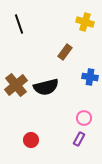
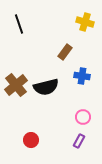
blue cross: moved 8 px left, 1 px up
pink circle: moved 1 px left, 1 px up
purple rectangle: moved 2 px down
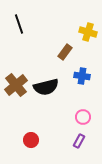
yellow cross: moved 3 px right, 10 px down
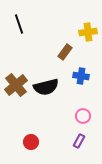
yellow cross: rotated 24 degrees counterclockwise
blue cross: moved 1 px left
pink circle: moved 1 px up
red circle: moved 2 px down
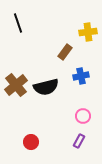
black line: moved 1 px left, 1 px up
blue cross: rotated 21 degrees counterclockwise
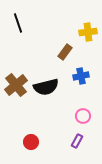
purple rectangle: moved 2 px left
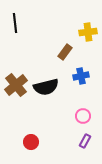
black line: moved 3 px left; rotated 12 degrees clockwise
purple rectangle: moved 8 px right
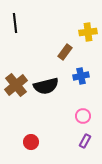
black semicircle: moved 1 px up
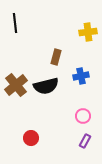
brown rectangle: moved 9 px left, 5 px down; rotated 21 degrees counterclockwise
red circle: moved 4 px up
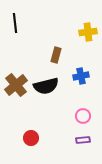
brown rectangle: moved 2 px up
purple rectangle: moved 2 px left, 1 px up; rotated 56 degrees clockwise
